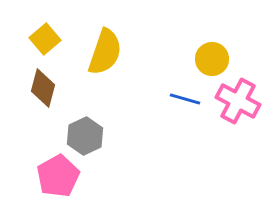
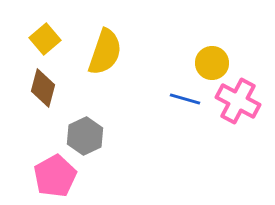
yellow circle: moved 4 px down
pink pentagon: moved 3 px left
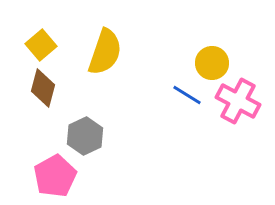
yellow square: moved 4 px left, 6 px down
blue line: moved 2 px right, 4 px up; rotated 16 degrees clockwise
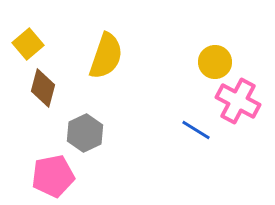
yellow square: moved 13 px left, 1 px up
yellow semicircle: moved 1 px right, 4 px down
yellow circle: moved 3 px right, 1 px up
blue line: moved 9 px right, 35 px down
gray hexagon: moved 3 px up
pink pentagon: moved 2 px left; rotated 18 degrees clockwise
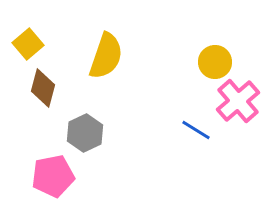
pink cross: rotated 21 degrees clockwise
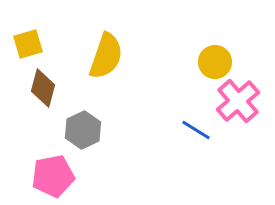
yellow square: rotated 24 degrees clockwise
gray hexagon: moved 2 px left, 3 px up
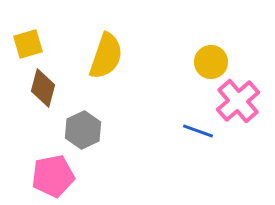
yellow circle: moved 4 px left
blue line: moved 2 px right, 1 px down; rotated 12 degrees counterclockwise
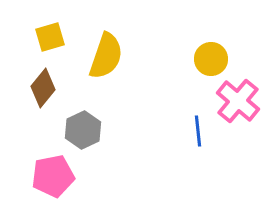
yellow square: moved 22 px right, 7 px up
yellow circle: moved 3 px up
brown diamond: rotated 24 degrees clockwise
pink cross: rotated 9 degrees counterclockwise
blue line: rotated 64 degrees clockwise
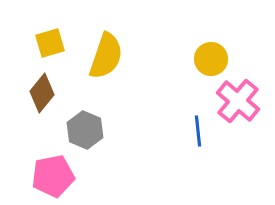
yellow square: moved 6 px down
brown diamond: moved 1 px left, 5 px down
gray hexagon: moved 2 px right; rotated 12 degrees counterclockwise
